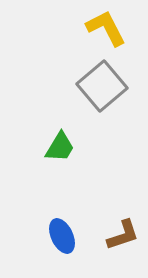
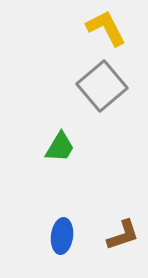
blue ellipse: rotated 32 degrees clockwise
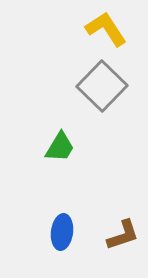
yellow L-shape: moved 1 px down; rotated 6 degrees counterclockwise
gray square: rotated 6 degrees counterclockwise
blue ellipse: moved 4 px up
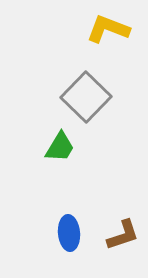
yellow L-shape: moved 2 px right; rotated 36 degrees counterclockwise
gray square: moved 16 px left, 11 px down
blue ellipse: moved 7 px right, 1 px down; rotated 12 degrees counterclockwise
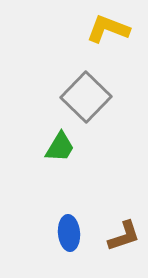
brown L-shape: moved 1 px right, 1 px down
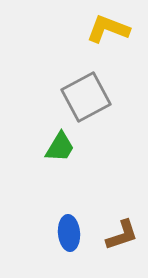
gray square: rotated 18 degrees clockwise
brown L-shape: moved 2 px left, 1 px up
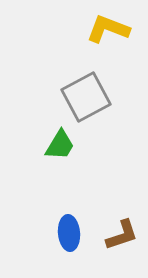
green trapezoid: moved 2 px up
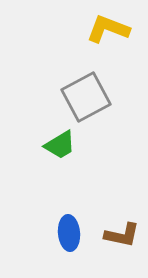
green trapezoid: rotated 28 degrees clockwise
brown L-shape: rotated 30 degrees clockwise
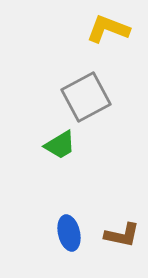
blue ellipse: rotated 8 degrees counterclockwise
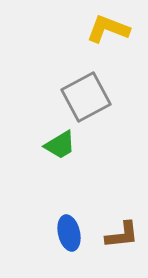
brown L-shape: rotated 18 degrees counterclockwise
